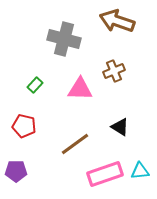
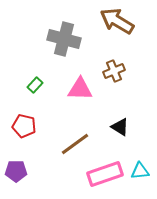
brown arrow: rotated 12 degrees clockwise
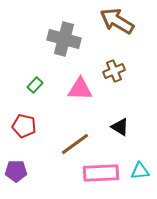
pink rectangle: moved 4 px left, 1 px up; rotated 16 degrees clockwise
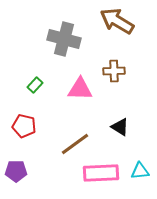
brown cross: rotated 20 degrees clockwise
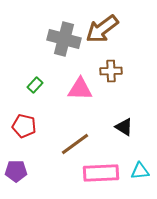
brown arrow: moved 15 px left, 8 px down; rotated 68 degrees counterclockwise
brown cross: moved 3 px left
black triangle: moved 4 px right
